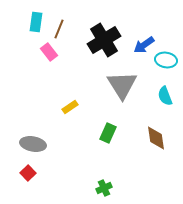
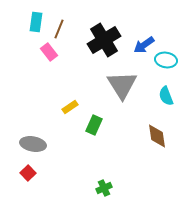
cyan semicircle: moved 1 px right
green rectangle: moved 14 px left, 8 px up
brown diamond: moved 1 px right, 2 px up
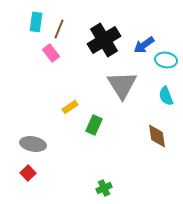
pink rectangle: moved 2 px right, 1 px down
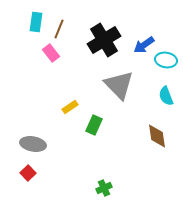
gray triangle: moved 3 px left; rotated 12 degrees counterclockwise
